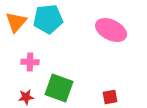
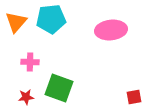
cyan pentagon: moved 3 px right
pink ellipse: rotated 32 degrees counterclockwise
red square: moved 24 px right
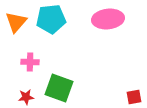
pink ellipse: moved 3 px left, 11 px up
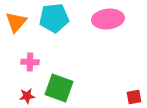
cyan pentagon: moved 3 px right, 1 px up
red star: moved 1 px right, 1 px up
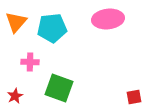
cyan pentagon: moved 2 px left, 10 px down
red star: moved 12 px left; rotated 21 degrees counterclockwise
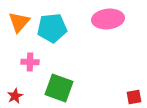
orange triangle: moved 3 px right
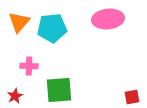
pink cross: moved 1 px left, 4 px down
green square: moved 2 px down; rotated 24 degrees counterclockwise
red square: moved 2 px left
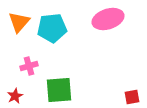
pink ellipse: rotated 12 degrees counterclockwise
pink cross: rotated 18 degrees counterclockwise
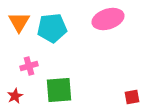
orange triangle: rotated 10 degrees counterclockwise
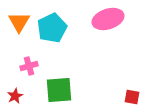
cyan pentagon: rotated 20 degrees counterclockwise
red square: rotated 21 degrees clockwise
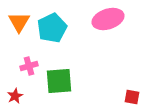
green square: moved 9 px up
